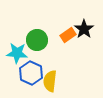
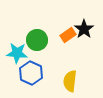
yellow semicircle: moved 20 px right
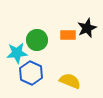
black star: moved 3 px right, 1 px up; rotated 12 degrees clockwise
orange rectangle: rotated 35 degrees clockwise
cyan star: rotated 10 degrees counterclockwise
yellow semicircle: rotated 105 degrees clockwise
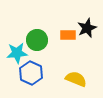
yellow semicircle: moved 6 px right, 2 px up
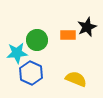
black star: moved 1 px up
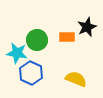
orange rectangle: moved 1 px left, 2 px down
cyan star: rotated 15 degrees clockwise
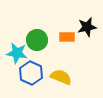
black star: rotated 12 degrees clockwise
yellow semicircle: moved 15 px left, 2 px up
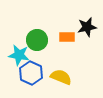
cyan star: moved 2 px right, 2 px down
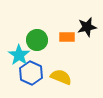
cyan star: rotated 25 degrees clockwise
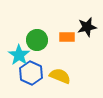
yellow semicircle: moved 1 px left, 1 px up
